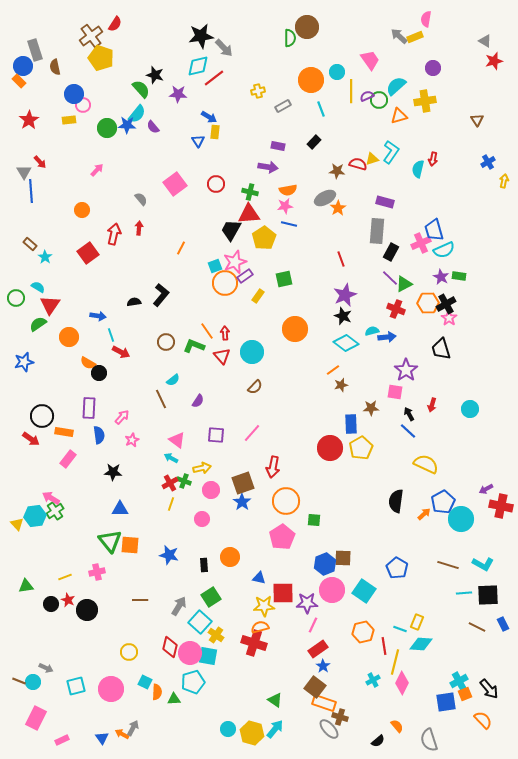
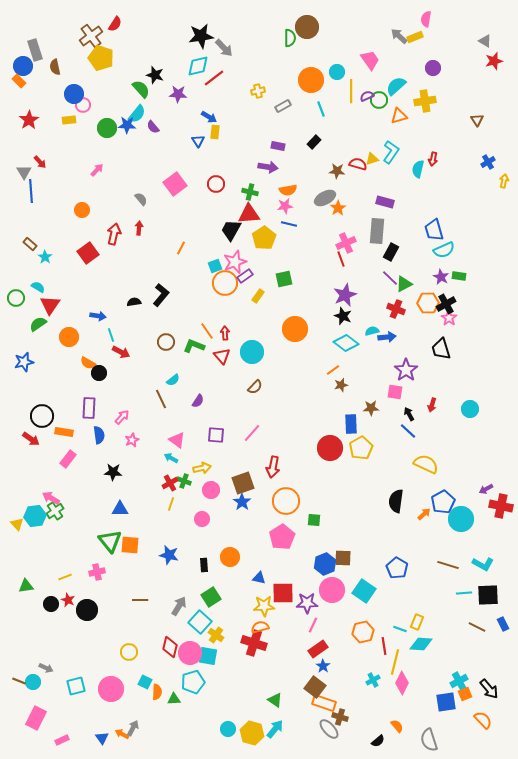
pink cross at (421, 243): moved 75 px left
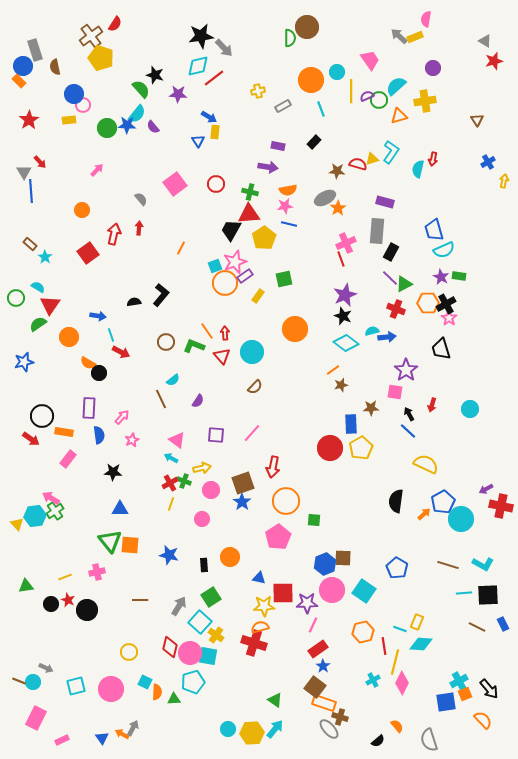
pink pentagon at (282, 537): moved 4 px left
yellow hexagon at (252, 733): rotated 20 degrees counterclockwise
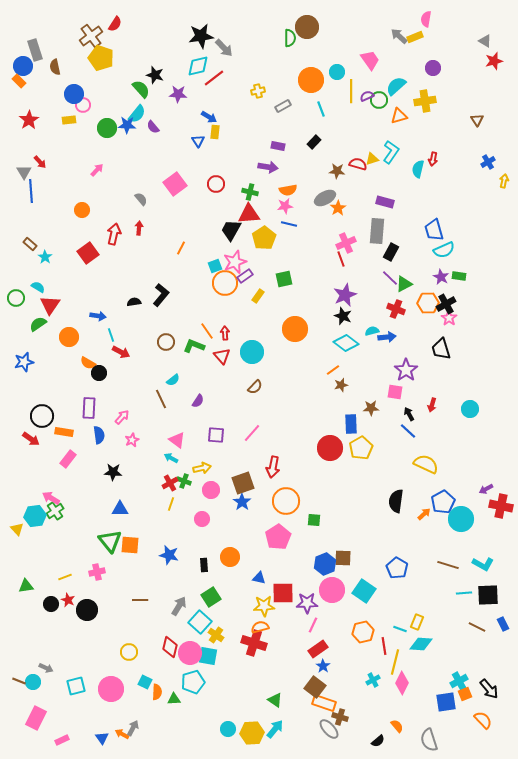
yellow triangle at (17, 524): moved 5 px down
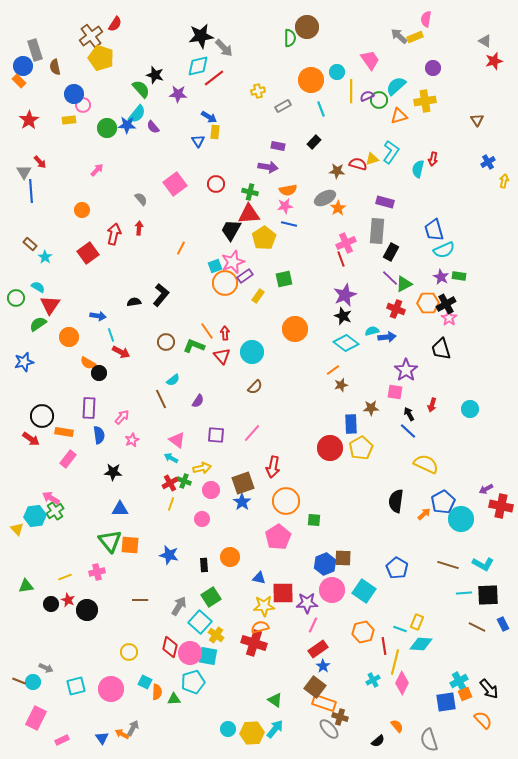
pink star at (235, 262): moved 2 px left
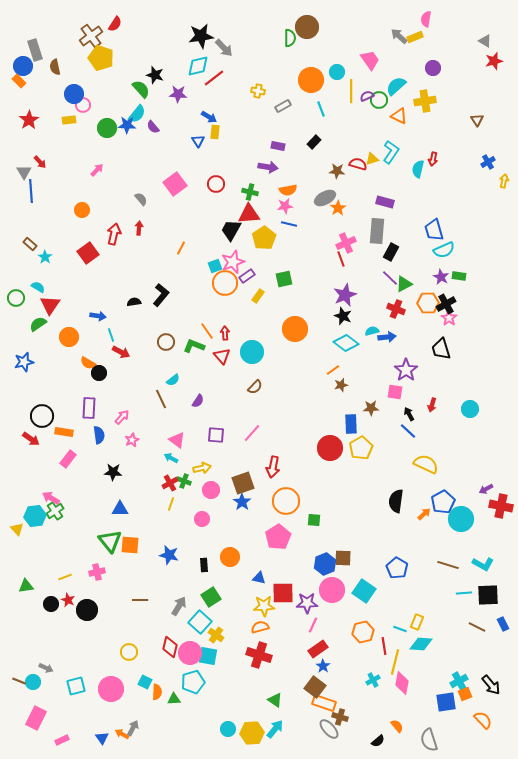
yellow cross at (258, 91): rotated 24 degrees clockwise
orange triangle at (399, 116): rotated 42 degrees clockwise
purple rectangle at (245, 276): moved 2 px right
red cross at (254, 643): moved 5 px right, 12 px down
pink diamond at (402, 683): rotated 15 degrees counterclockwise
black arrow at (489, 689): moved 2 px right, 4 px up
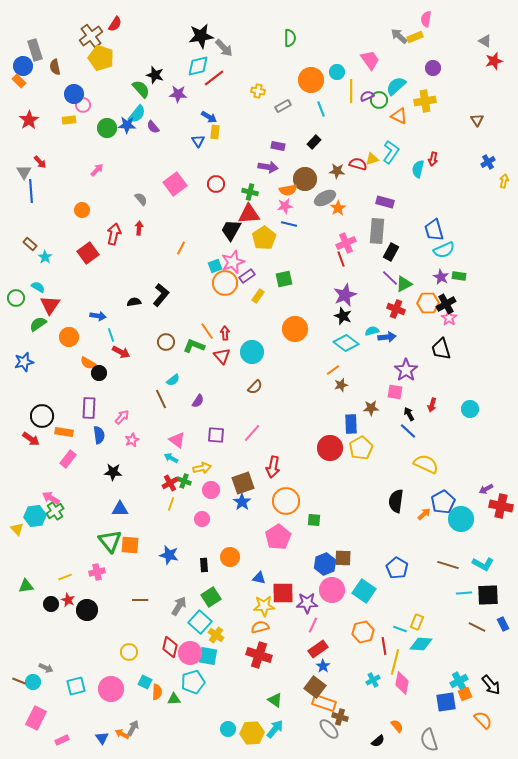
brown circle at (307, 27): moved 2 px left, 152 px down
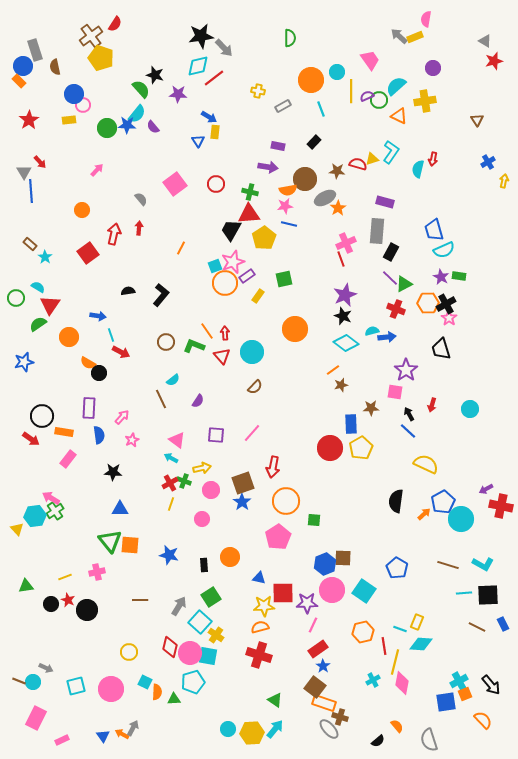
black semicircle at (134, 302): moved 6 px left, 11 px up
blue triangle at (102, 738): moved 1 px right, 2 px up
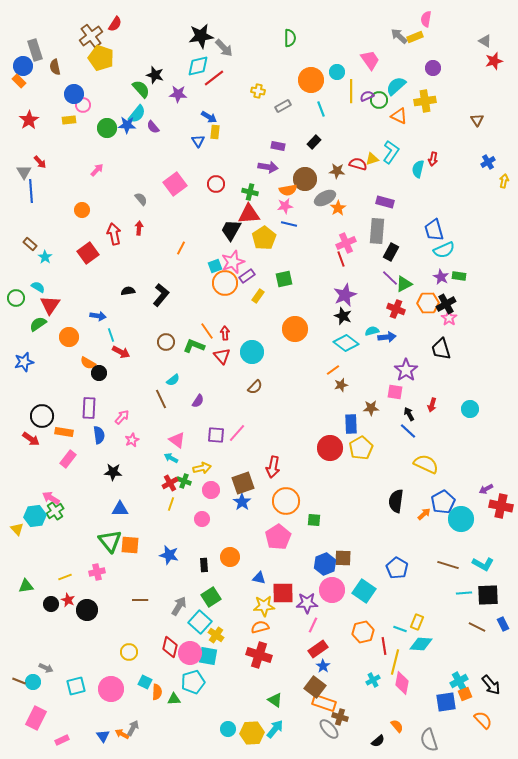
red arrow at (114, 234): rotated 25 degrees counterclockwise
pink line at (252, 433): moved 15 px left
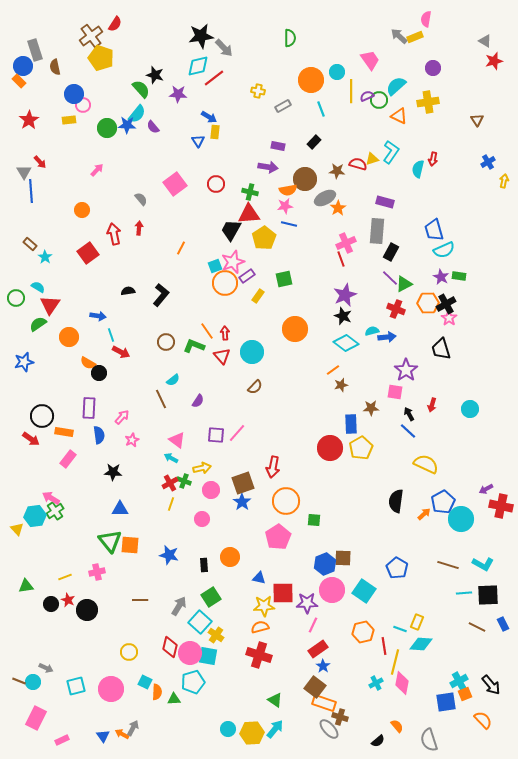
yellow cross at (425, 101): moved 3 px right, 1 px down
cyan cross at (373, 680): moved 3 px right, 3 px down
